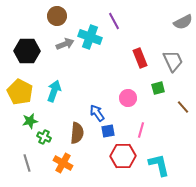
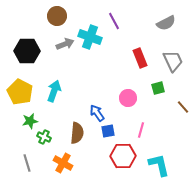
gray semicircle: moved 17 px left, 1 px down
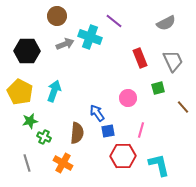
purple line: rotated 24 degrees counterclockwise
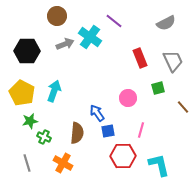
cyan cross: rotated 15 degrees clockwise
yellow pentagon: moved 2 px right, 1 px down
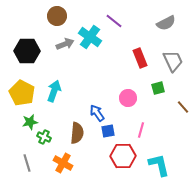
green star: moved 1 px down
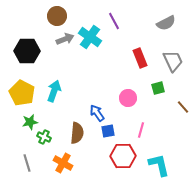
purple line: rotated 24 degrees clockwise
gray arrow: moved 5 px up
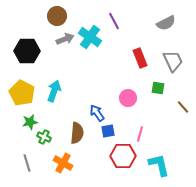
green square: rotated 24 degrees clockwise
pink line: moved 1 px left, 4 px down
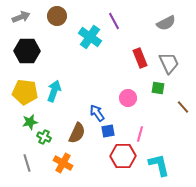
gray arrow: moved 44 px left, 22 px up
gray trapezoid: moved 4 px left, 2 px down
yellow pentagon: moved 3 px right, 1 px up; rotated 20 degrees counterclockwise
brown semicircle: rotated 20 degrees clockwise
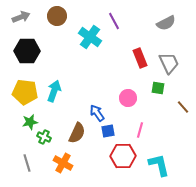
pink line: moved 4 px up
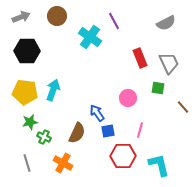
cyan arrow: moved 1 px left, 1 px up
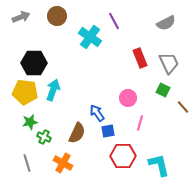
black hexagon: moved 7 px right, 12 px down
green square: moved 5 px right, 2 px down; rotated 16 degrees clockwise
pink line: moved 7 px up
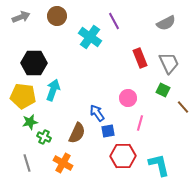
yellow pentagon: moved 2 px left, 4 px down
